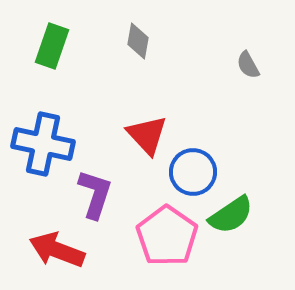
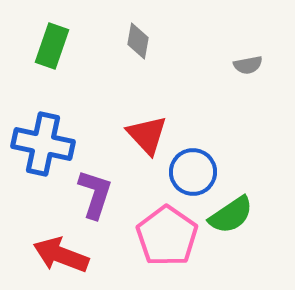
gray semicircle: rotated 72 degrees counterclockwise
red arrow: moved 4 px right, 5 px down
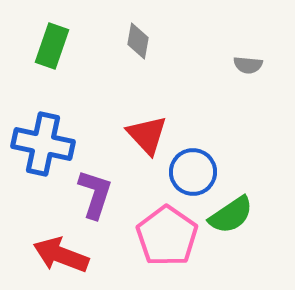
gray semicircle: rotated 16 degrees clockwise
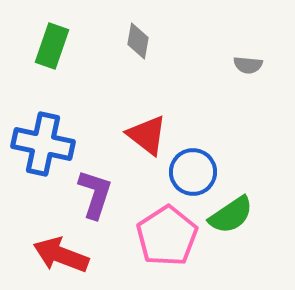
red triangle: rotated 9 degrees counterclockwise
pink pentagon: rotated 4 degrees clockwise
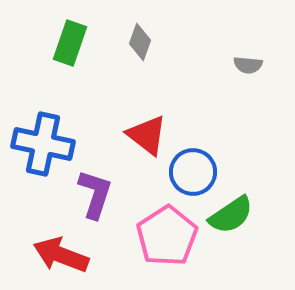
gray diamond: moved 2 px right, 1 px down; rotated 9 degrees clockwise
green rectangle: moved 18 px right, 3 px up
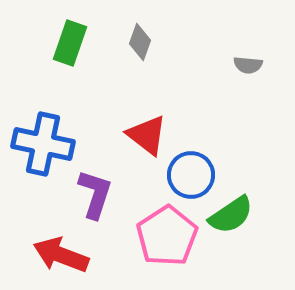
blue circle: moved 2 px left, 3 px down
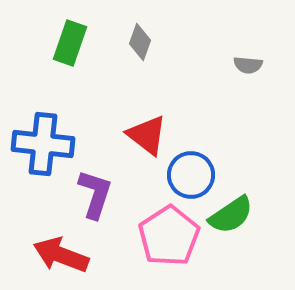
blue cross: rotated 6 degrees counterclockwise
pink pentagon: moved 2 px right
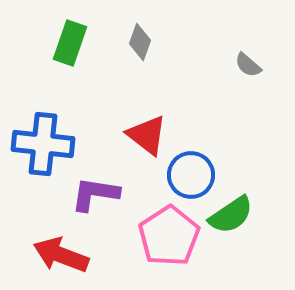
gray semicircle: rotated 36 degrees clockwise
purple L-shape: rotated 99 degrees counterclockwise
